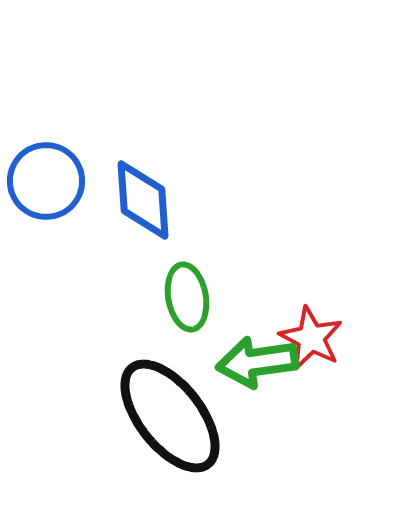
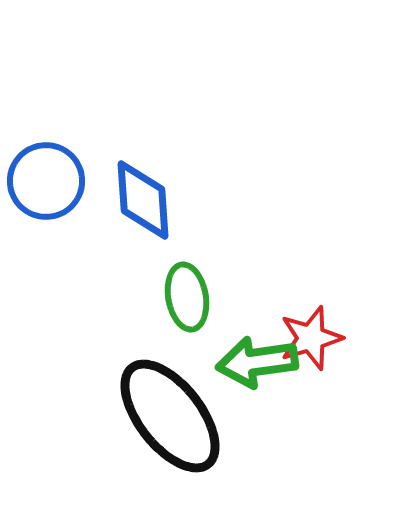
red star: rotated 28 degrees clockwise
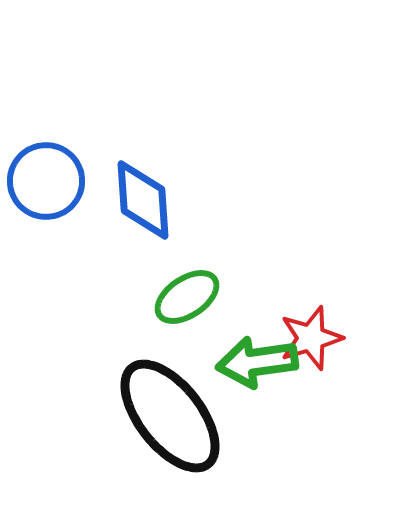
green ellipse: rotated 66 degrees clockwise
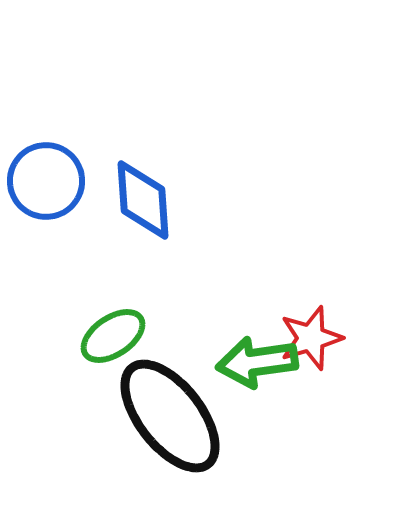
green ellipse: moved 74 px left, 39 px down
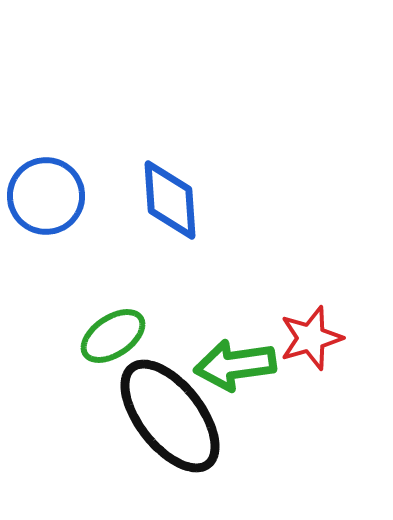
blue circle: moved 15 px down
blue diamond: moved 27 px right
green arrow: moved 22 px left, 3 px down
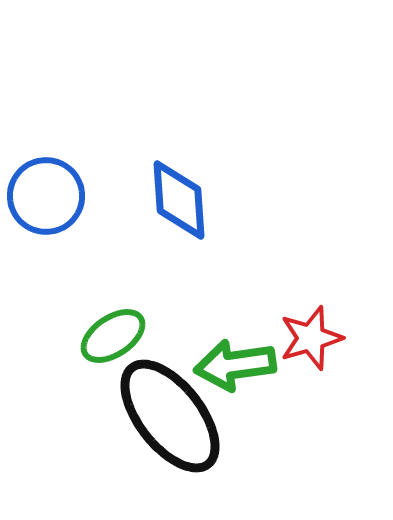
blue diamond: moved 9 px right
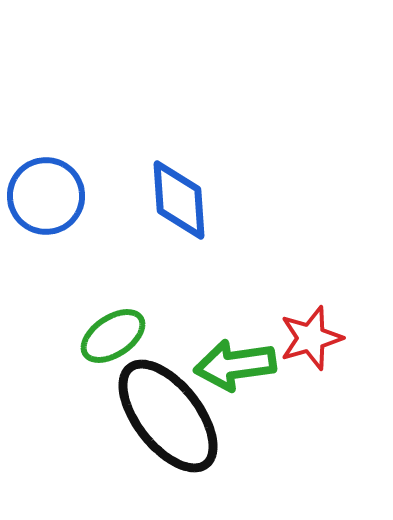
black ellipse: moved 2 px left
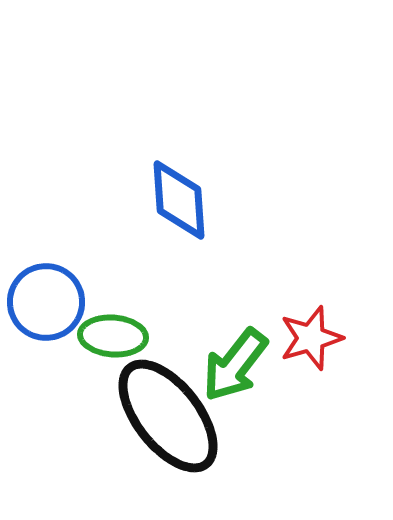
blue circle: moved 106 px down
green ellipse: rotated 38 degrees clockwise
green arrow: rotated 44 degrees counterclockwise
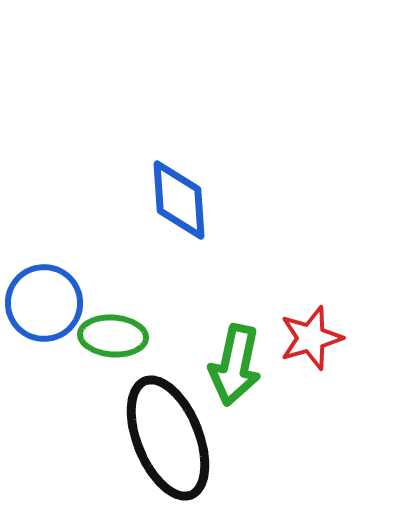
blue circle: moved 2 px left, 1 px down
green arrow: rotated 26 degrees counterclockwise
black ellipse: moved 22 px down; rotated 16 degrees clockwise
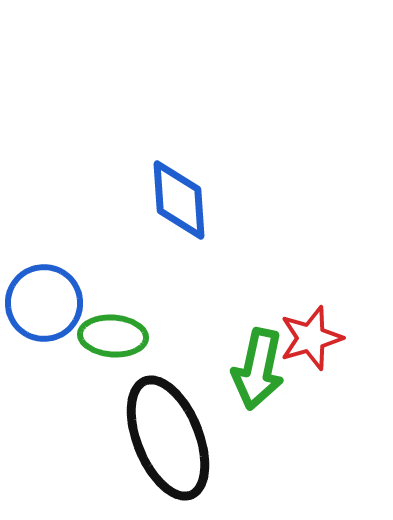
green arrow: moved 23 px right, 4 px down
